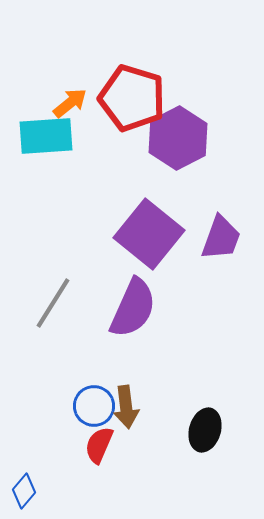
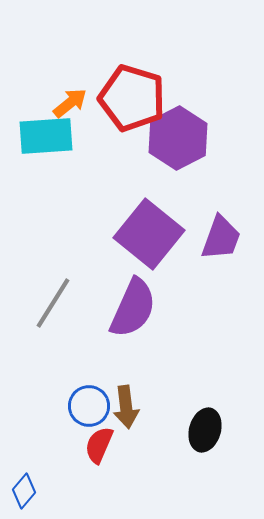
blue circle: moved 5 px left
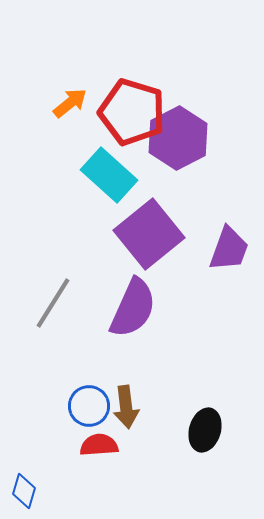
red pentagon: moved 14 px down
cyan rectangle: moved 63 px right, 39 px down; rotated 46 degrees clockwise
purple square: rotated 12 degrees clockwise
purple trapezoid: moved 8 px right, 11 px down
red semicircle: rotated 63 degrees clockwise
blue diamond: rotated 24 degrees counterclockwise
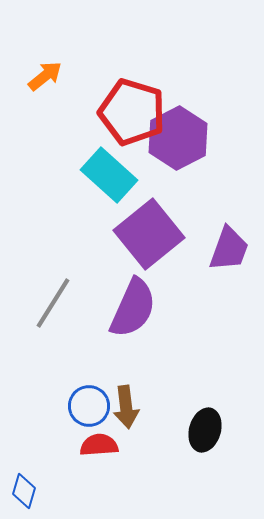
orange arrow: moved 25 px left, 27 px up
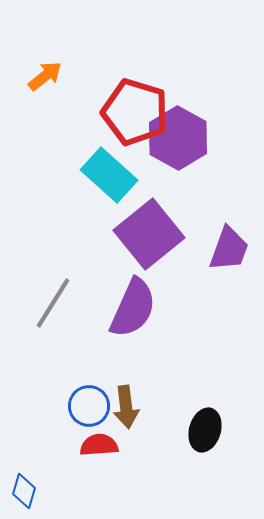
red pentagon: moved 3 px right
purple hexagon: rotated 4 degrees counterclockwise
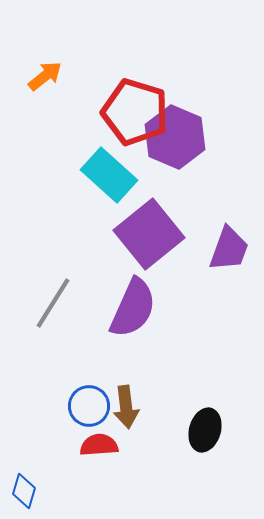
purple hexagon: moved 3 px left, 1 px up; rotated 6 degrees counterclockwise
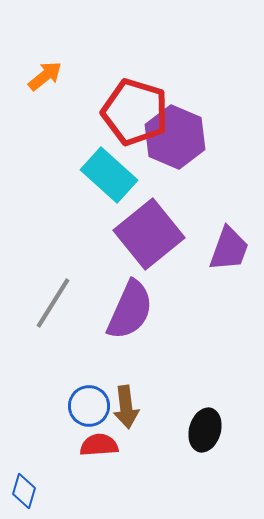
purple semicircle: moved 3 px left, 2 px down
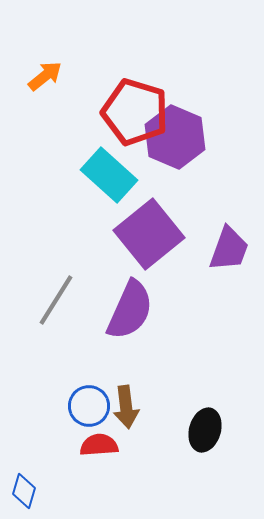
gray line: moved 3 px right, 3 px up
